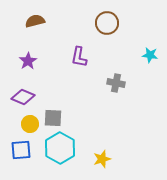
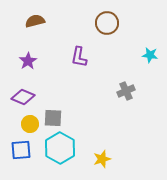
gray cross: moved 10 px right, 8 px down; rotated 36 degrees counterclockwise
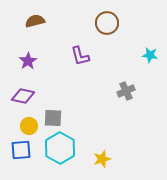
purple L-shape: moved 1 px right, 1 px up; rotated 25 degrees counterclockwise
purple diamond: moved 1 px up; rotated 10 degrees counterclockwise
yellow circle: moved 1 px left, 2 px down
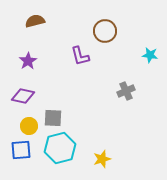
brown circle: moved 2 px left, 8 px down
cyan hexagon: rotated 16 degrees clockwise
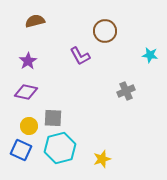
purple L-shape: rotated 15 degrees counterclockwise
purple diamond: moved 3 px right, 4 px up
blue square: rotated 30 degrees clockwise
